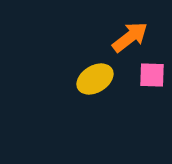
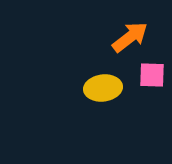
yellow ellipse: moved 8 px right, 9 px down; rotated 24 degrees clockwise
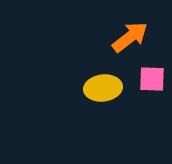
pink square: moved 4 px down
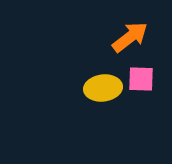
pink square: moved 11 px left
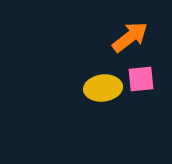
pink square: rotated 8 degrees counterclockwise
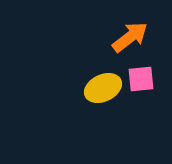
yellow ellipse: rotated 18 degrees counterclockwise
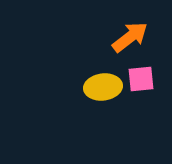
yellow ellipse: moved 1 px up; rotated 18 degrees clockwise
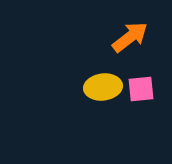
pink square: moved 10 px down
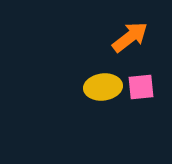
pink square: moved 2 px up
